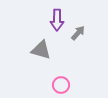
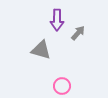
pink circle: moved 1 px right, 1 px down
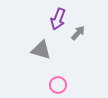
purple arrow: moved 1 px right, 1 px up; rotated 20 degrees clockwise
pink circle: moved 4 px left, 1 px up
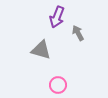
purple arrow: moved 1 px left, 2 px up
gray arrow: rotated 70 degrees counterclockwise
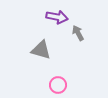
purple arrow: rotated 100 degrees counterclockwise
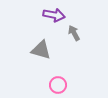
purple arrow: moved 3 px left, 2 px up
gray arrow: moved 4 px left
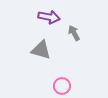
purple arrow: moved 5 px left, 2 px down
pink circle: moved 4 px right, 1 px down
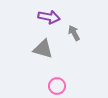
gray triangle: moved 2 px right, 1 px up
pink circle: moved 5 px left
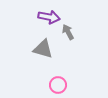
gray arrow: moved 6 px left, 1 px up
pink circle: moved 1 px right, 1 px up
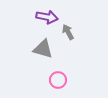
purple arrow: moved 2 px left
pink circle: moved 5 px up
